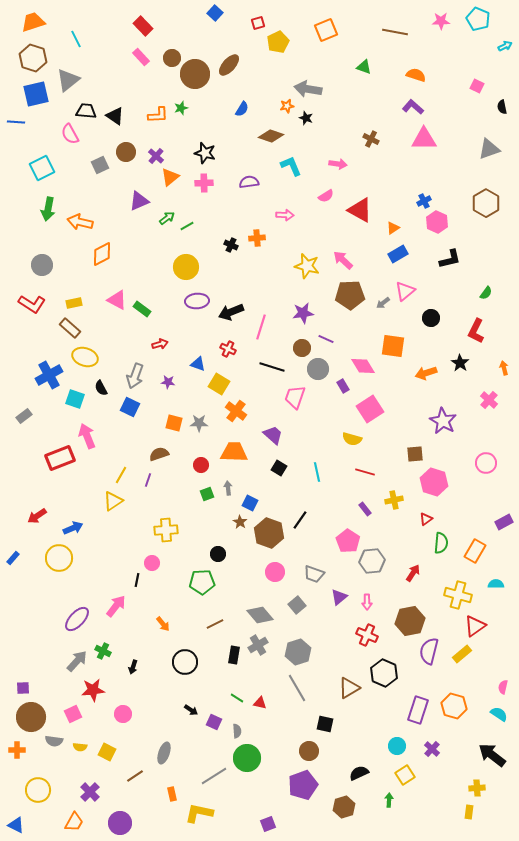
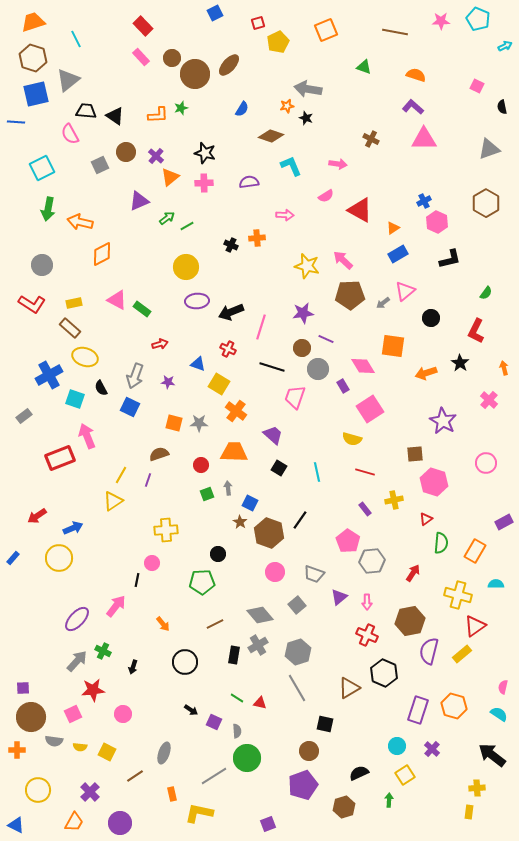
blue square at (215, 13): rotated 21 degrees clockwise
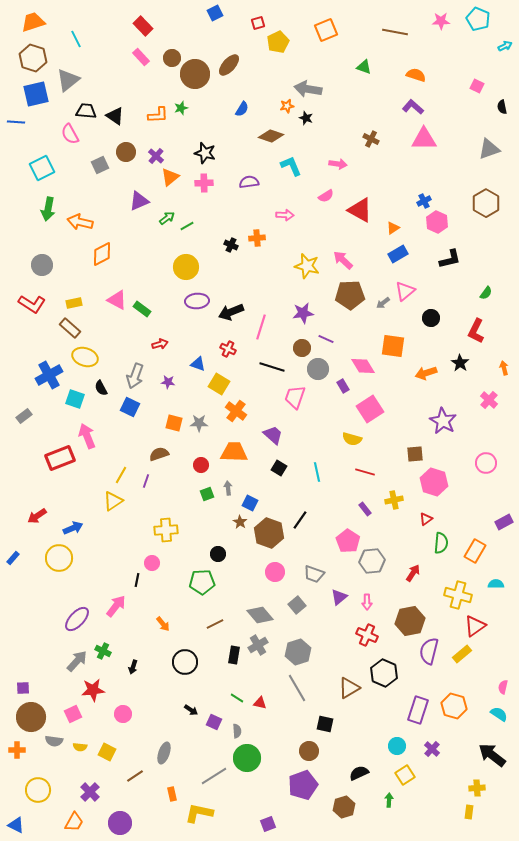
purple line at (148, 480): moved 2 px left, 1 px down
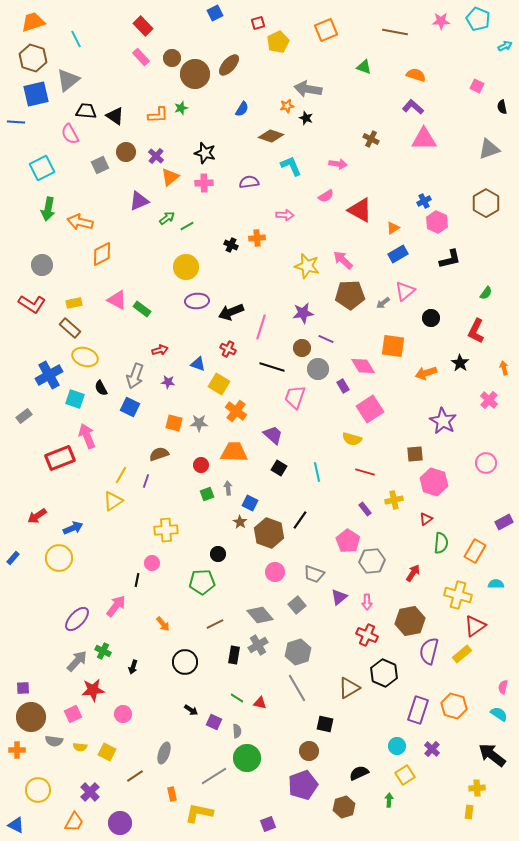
red arrow at (160, 344): moved 6 px down
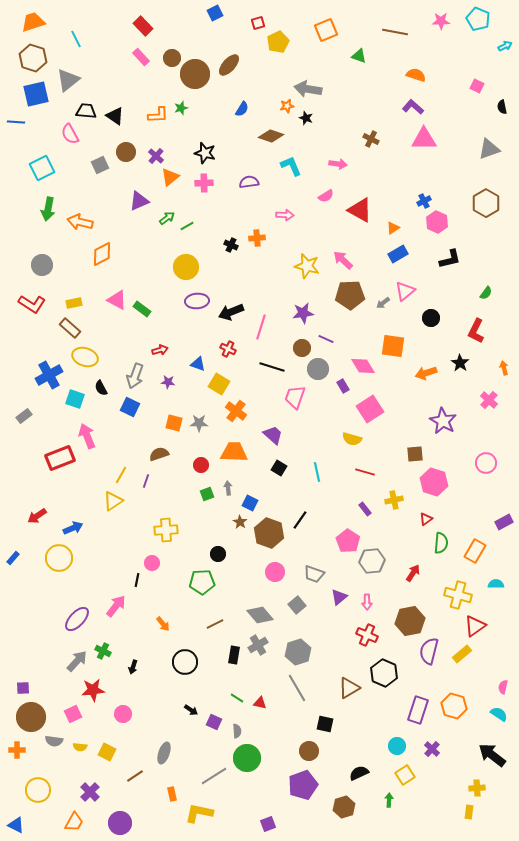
green triangle at (364, 67): moved 5 px left, 11 px up
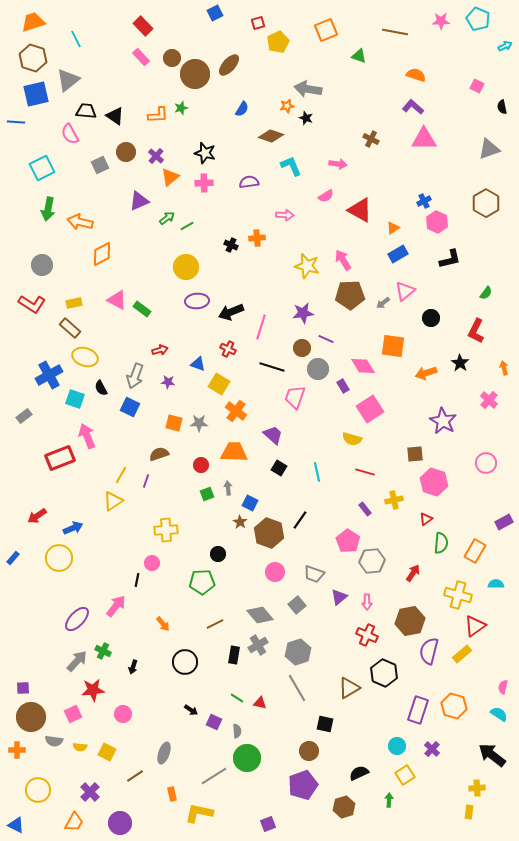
pink arrow at (343, 260): rotated 15 degrees clockwise
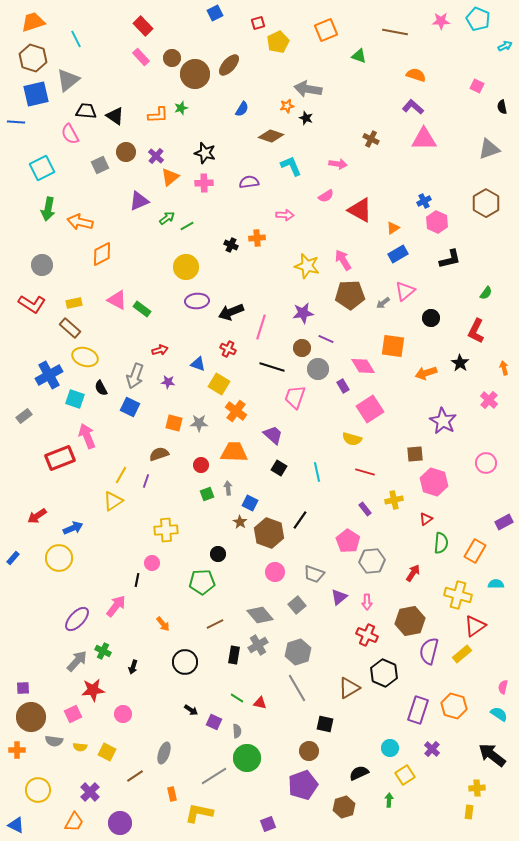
cyan circle at (397, 746): moved 7 px left, 2 px down
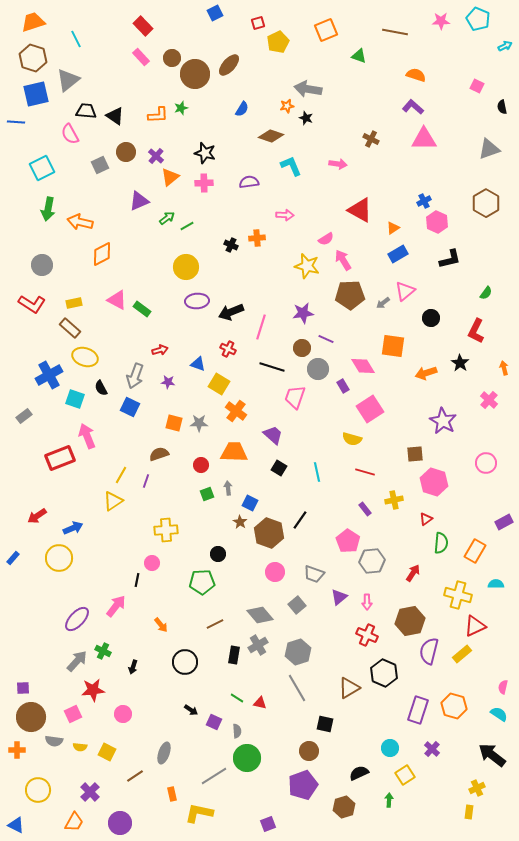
pink semicircle at (326, 196): moved 43 px down
orange arrow at (163, 624): moved 2 px left, 1 px down
red triangle at (475, 626): rotated 10 degrees clockwise
yellow cross at (477, 788): rotated 21 degrees counterclockwise
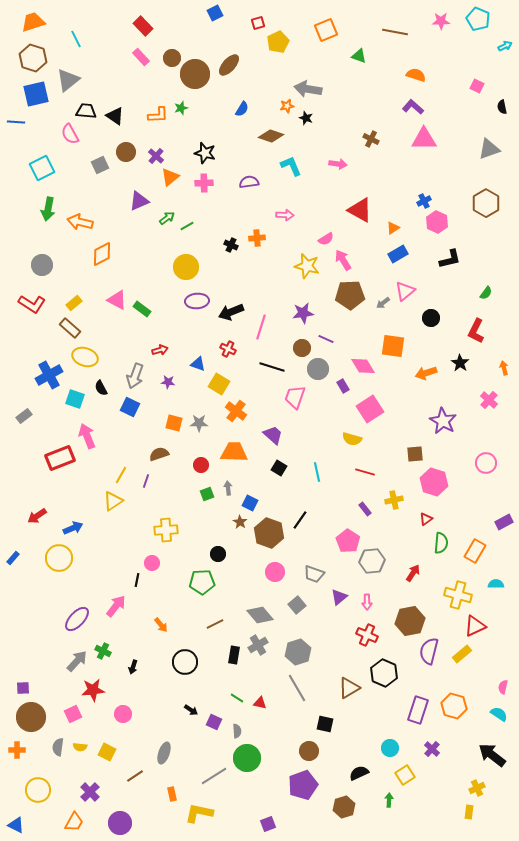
yellow rectangle at (74, 303): rotated 28 degrees counterclockwise
gray semicircle at (54, 741): moved 4 px right, 6 px down; rotated 90 degrees clockwise
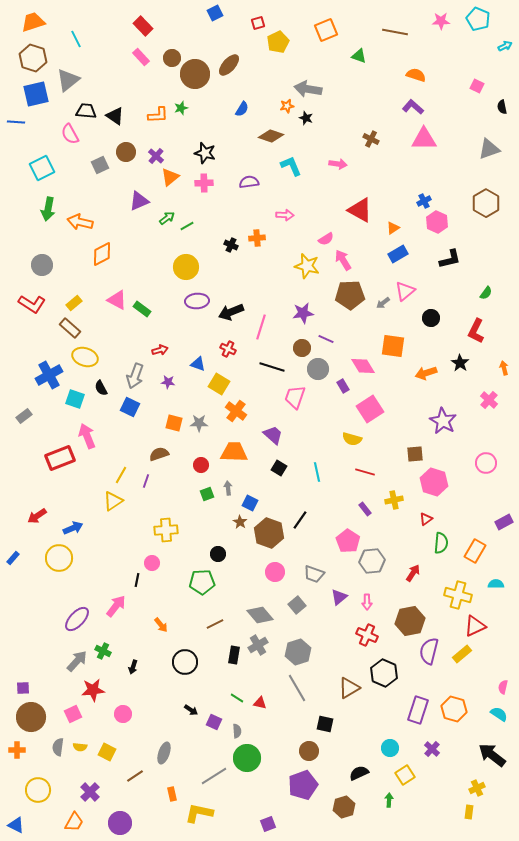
orange hexagon at (454, 706): moved 3 px down
